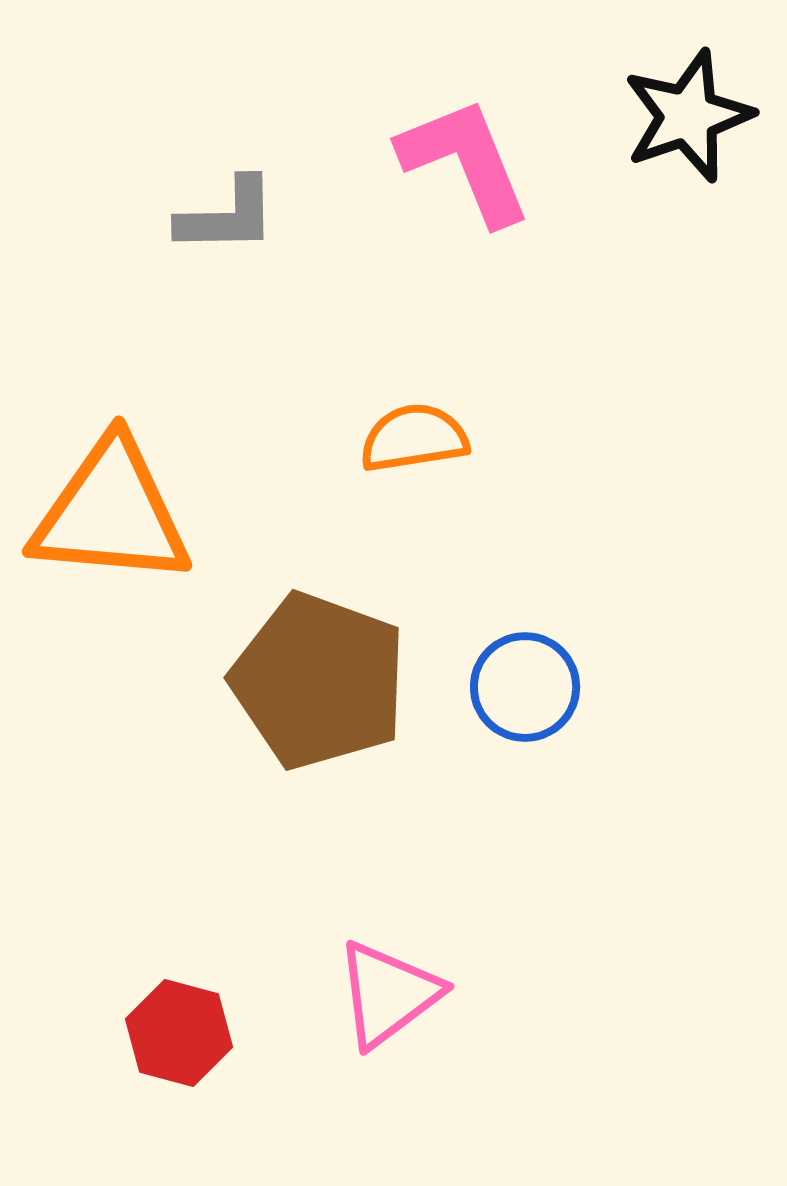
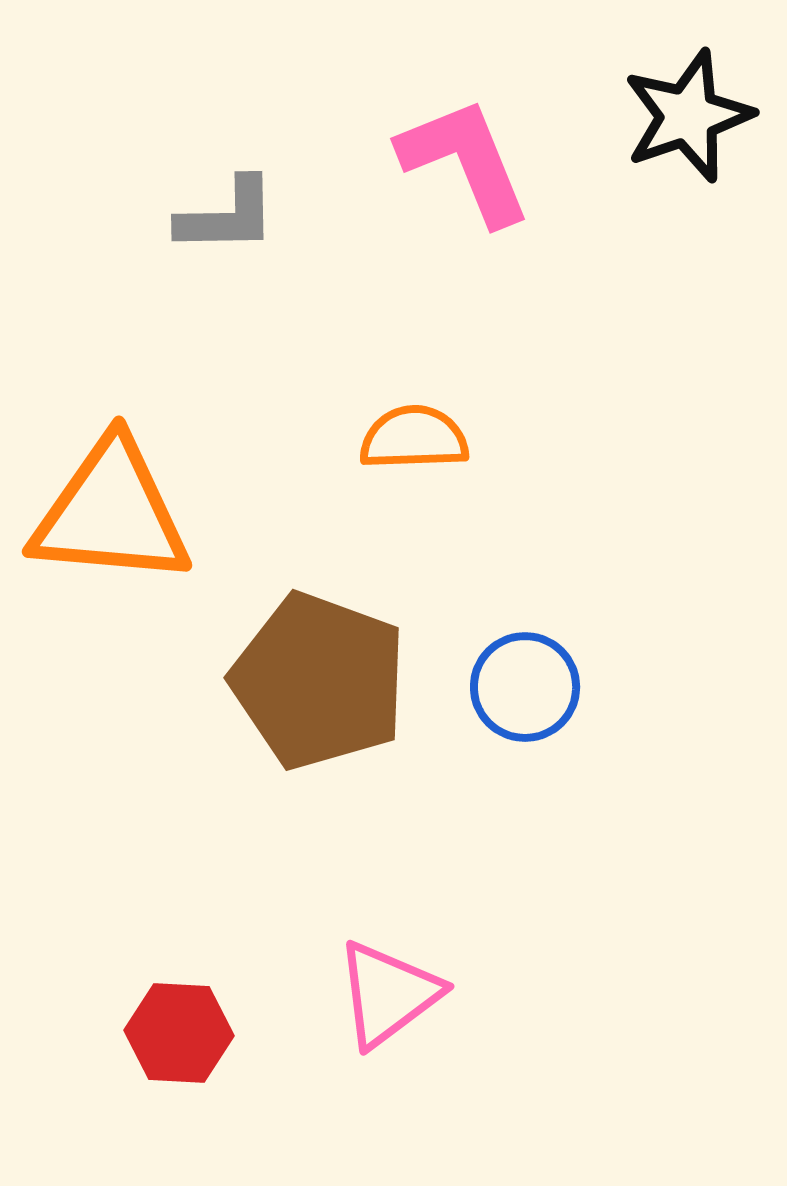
orange semicircle: rotated 7 degrees clockwise
red hexagon: rotated 12 degrees counterclockwise
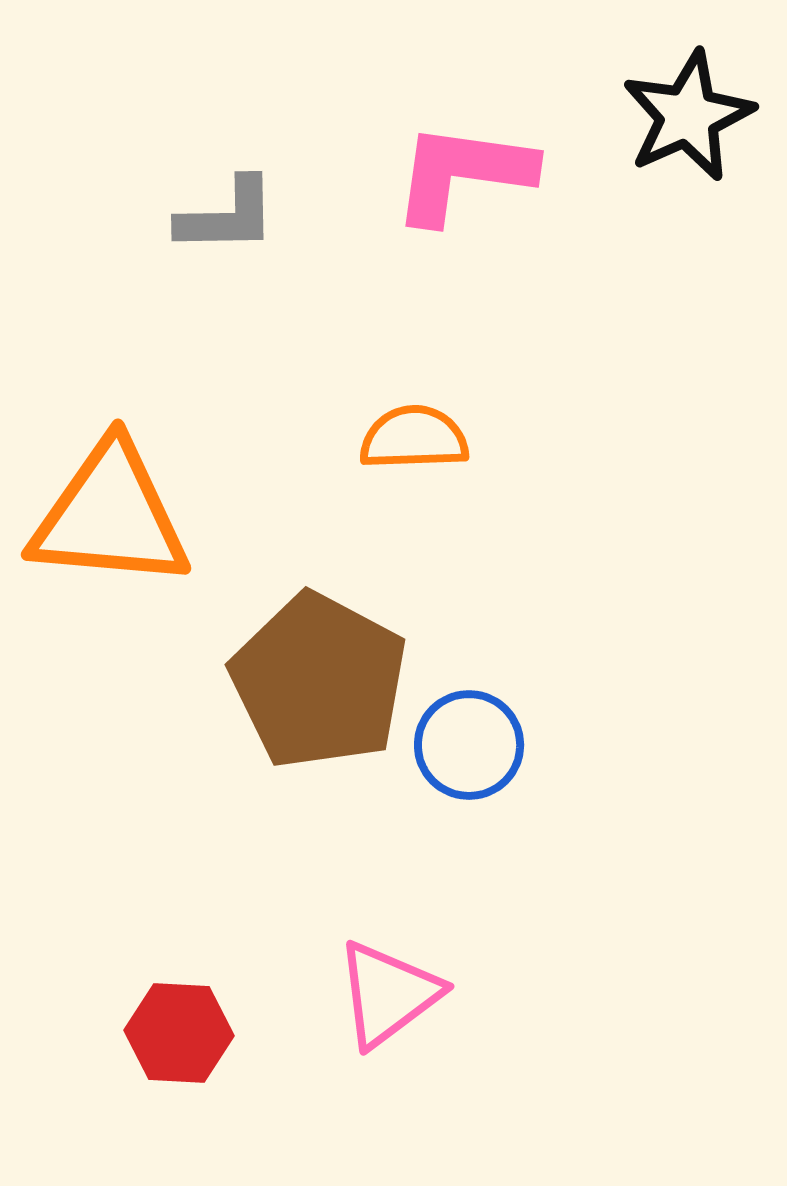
black star: rotated 5 degrees counterclockwise
pink L-shape: moved 2 px left, 12 px down; rotated 60 degrees counterclockwise
orange triangle: moved 1 px left, 3 px down
brown pentagon: rotated 8 degrees clockwise
blue circle: moved 56 px left, 58 px down
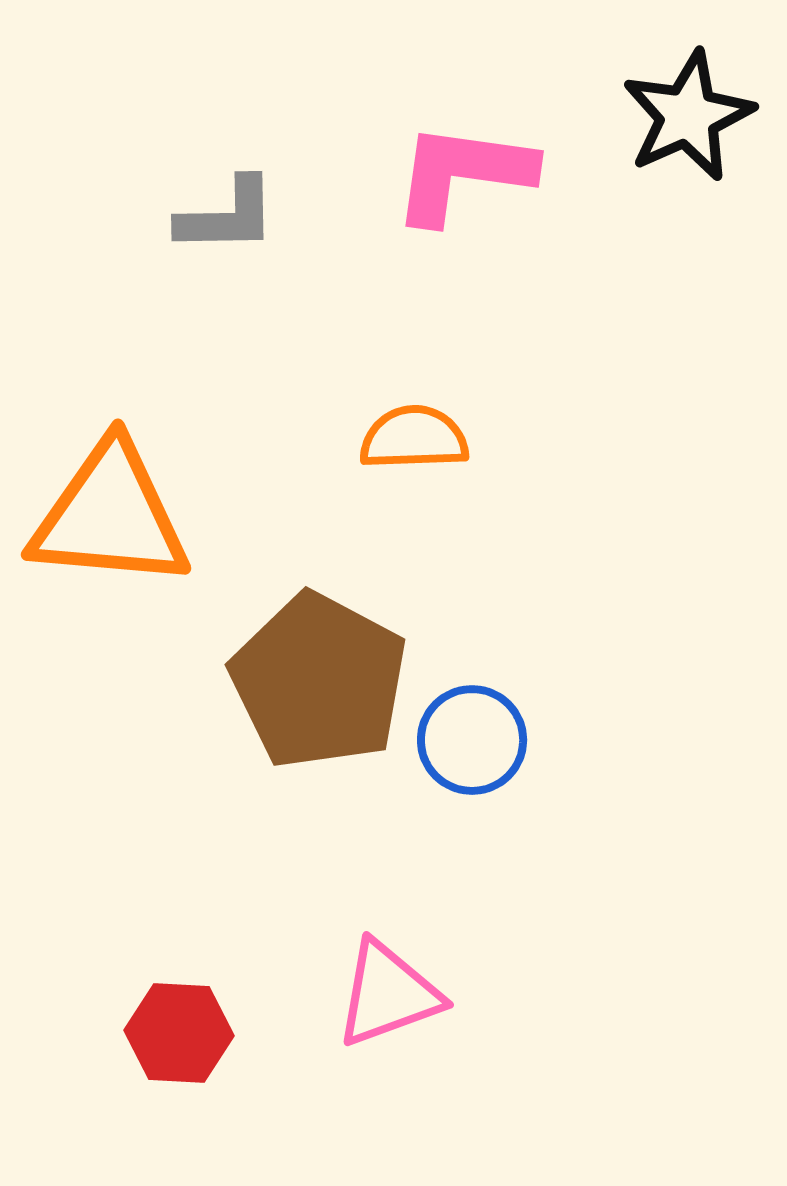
blue circle: moved 3 px right, 5 px up
pink triangle: rotated 17 degrees clockwise
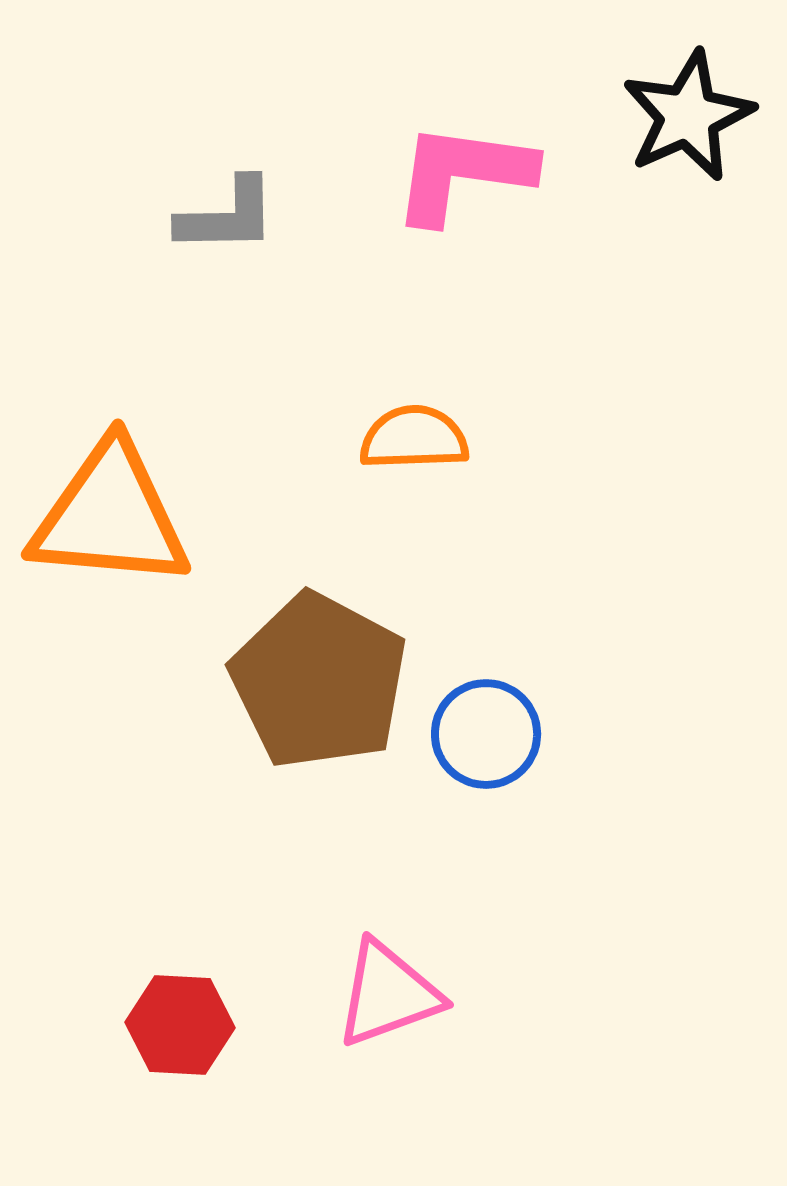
blue circle: moved 14 px right, 6 px up
red hexagon: moved 1 px right, 8 px up
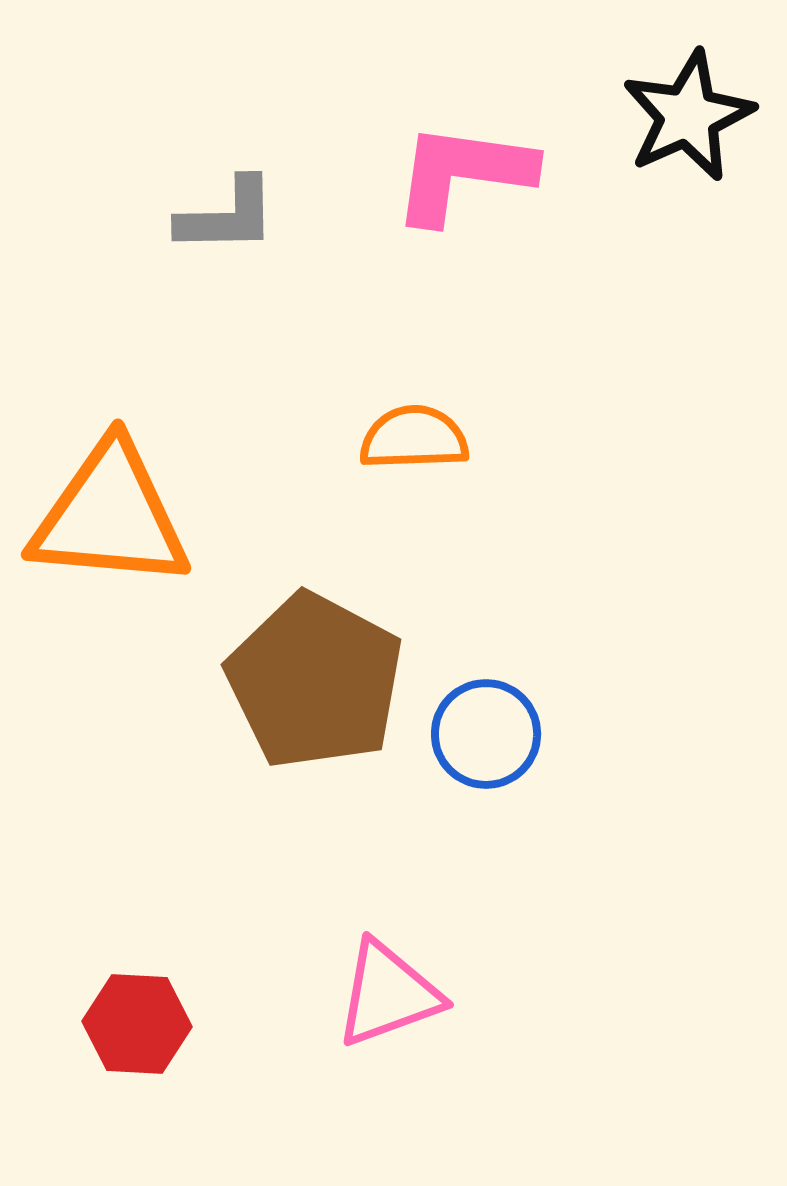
brown pentagon: moved 4 px left
red hexagon: moved 43 px left, 1 px up
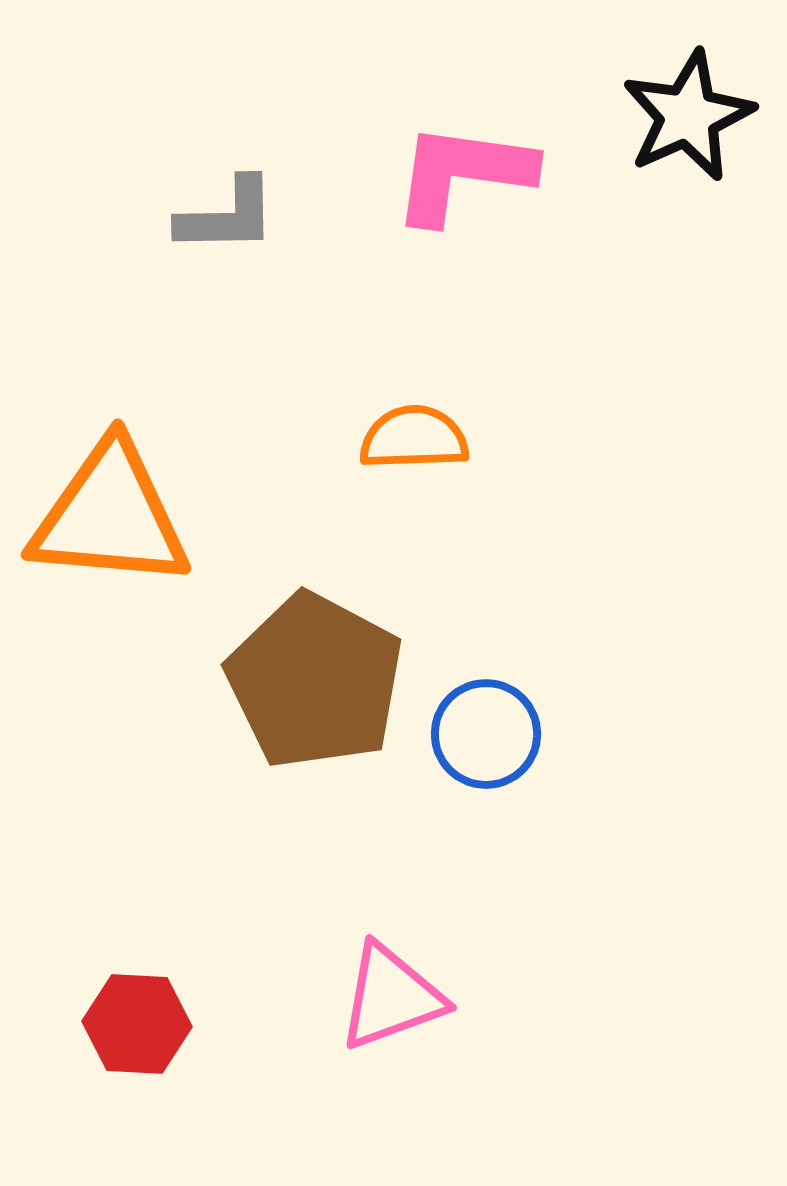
pink triangle: moved 3 px right, 3 px down
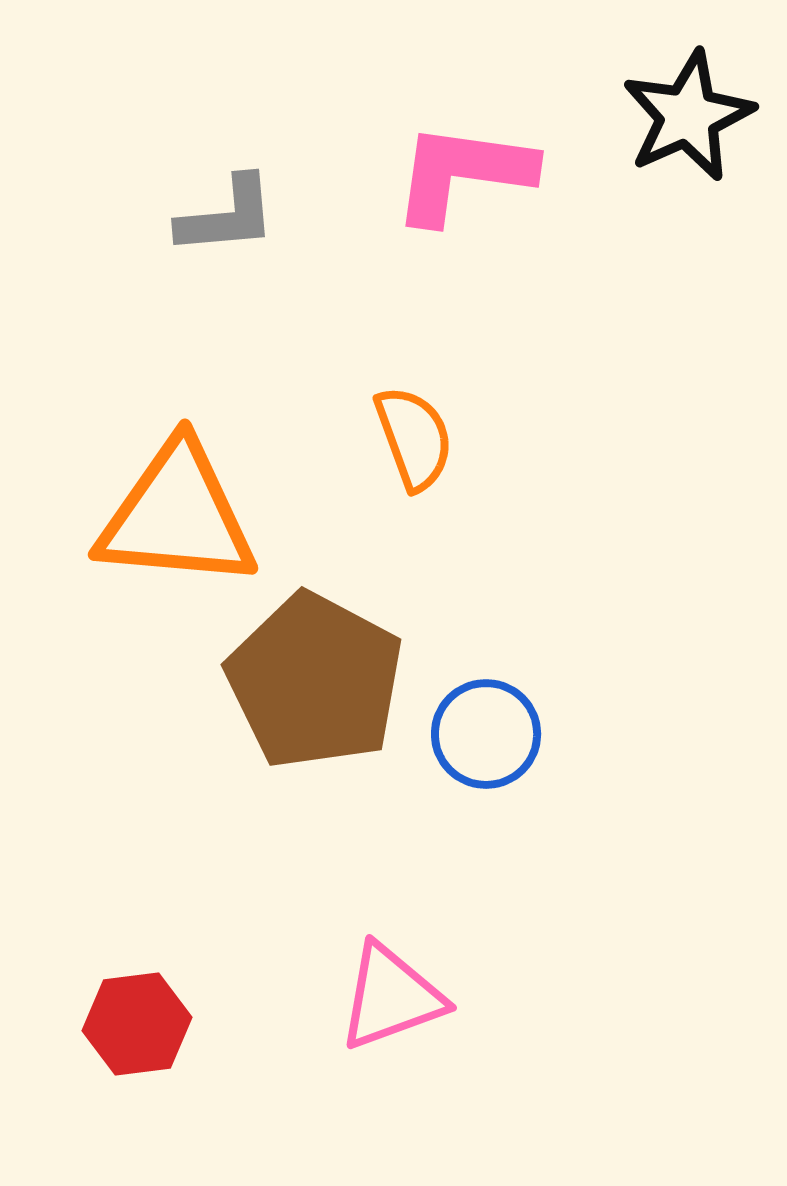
gray L-shape: rotated 4 degrees counterclockwise
orange semicircle: rotated 72 degrees clockwise
orange triangle: moved 67 px right
red hexagon: rotated 10 degrees counterclockwise
